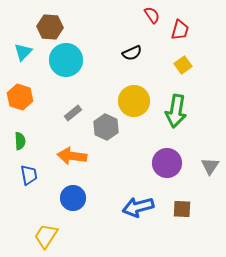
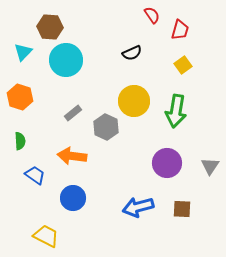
blue trapezoid: moved 6 px right; rotated 45 degrees counterclockwise
yellow trapezoid: rotated 84 degrees clockwise
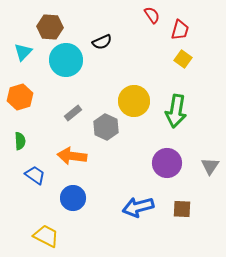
black semicircle: moved 30 px left, 11 px up
yellow square: moved 6 px up; rotated 18 degrees counterclockwise
orange hexagon: rotated 25 degrees clockwise
